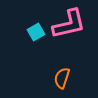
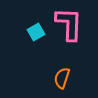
pink L-shape: rotated 75 degrees counterclockwise
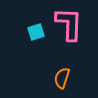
cyan square: rotated 12 degrees clockwise
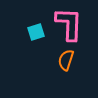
orange semicircle: moved 4 px right, 18 px up
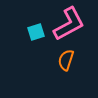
pink L-shape: rotated 60 degrees clockwise
